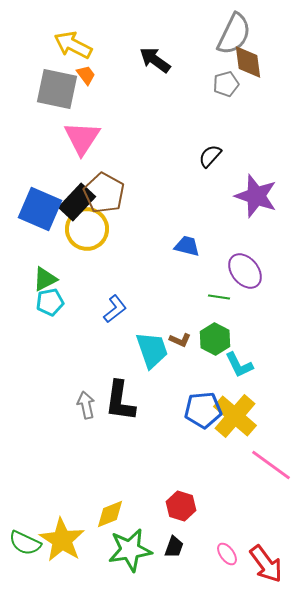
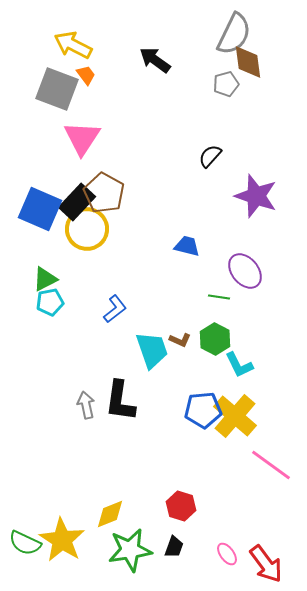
gray square: rotated 9 degrees clockwise
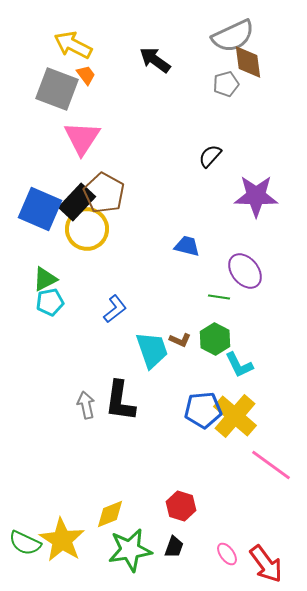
gray semicircle: moved 1 px left, 2 px down; rotated 39 degrees clockwise
purple star: rotated 18 degrees counterclockwise
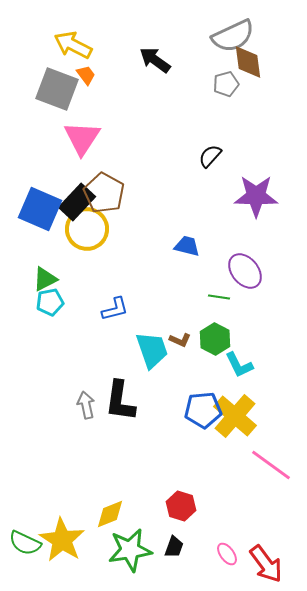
blue L-shape: rotated 24 degrees clockwise
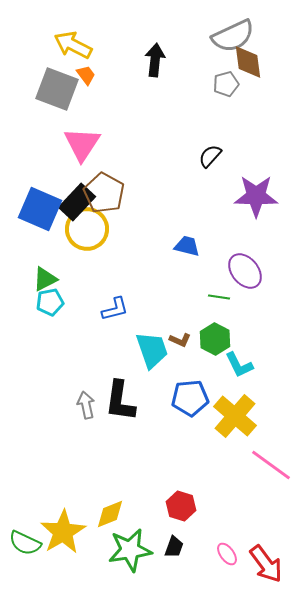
black arrow: rotated 60 degrees clockwise
pink triangle: moved 6 px down
blue pentagon: moved 13 px left, 12 px up
yellow star: moved 1 px right, 8 px up; rotated 9 degrees clockwise
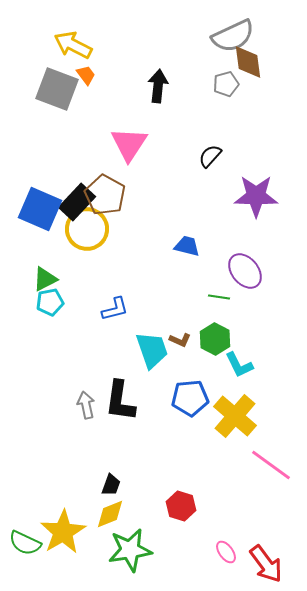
black arrow: moved 3 px right, 26 px down
pink triangle: moved 47 px right
brown pentagon: moved 1 px right, 2 px down
black trapezoid: moved 63 px left, 62 px up
pink ellipse: moved 1 px left, 2 px up
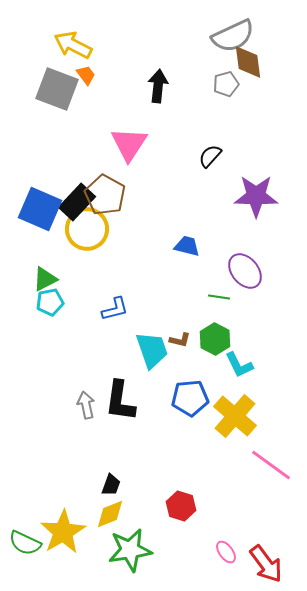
brown L-shape: rotated 10 degrees counterclockwise
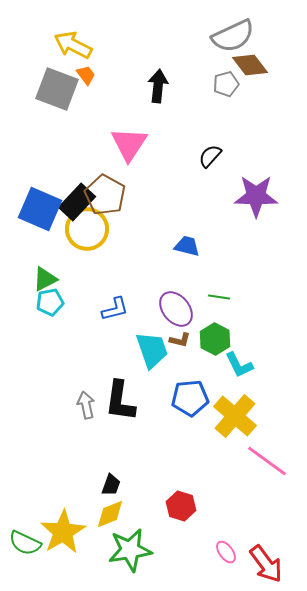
brown diamond: moved 2 px right, 3 px down; rotated 30 degrees counterclockwise
purple ellipse: moved 69 px left, 38 px down
pink line: moved 4 px left, 4 px up
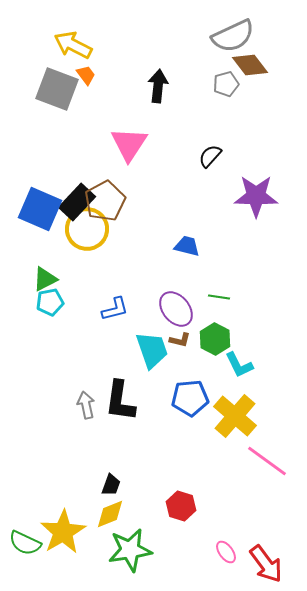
brown pentagon: moved 6 px down; rotated 15 degrees clockwise
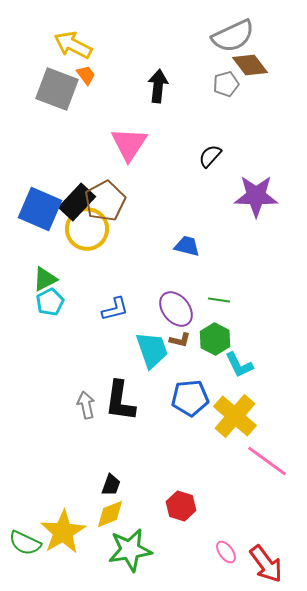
green line: moved 3 px down
cyan pentagon: rotated 16 degrees counterclockwise
